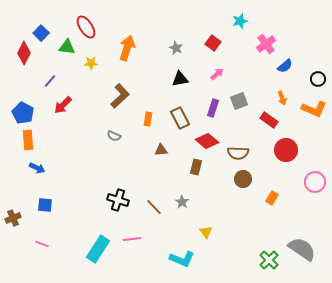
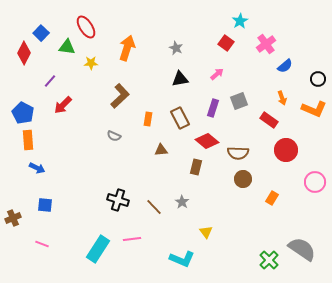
cyan star at (240, 21): rotated 14 degrees counterclockwise
red square at (213, 43): moved 13 px right
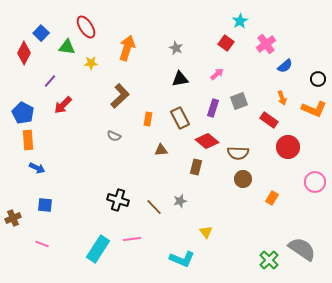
red circle at (286, 150): moved 2 px right, 3 px up
gray star at (182, 202): moved 2 px left, 1 px up; rotated 24 degrees clockwise
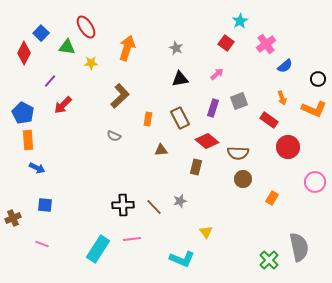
black cross at (118, 200): moved 5 px right, 5 px down; rotated 20 degrees counterclockwise
gray semicircle at (302, 249): moved 3 px left, 2 px up; rotated 44 degrees clockwise
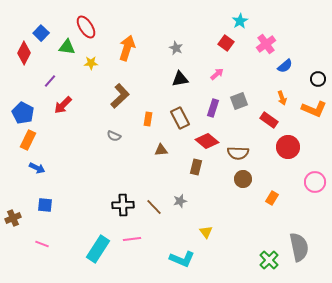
orange rectangle at (28, 140): rotated 30 degrees clockwise
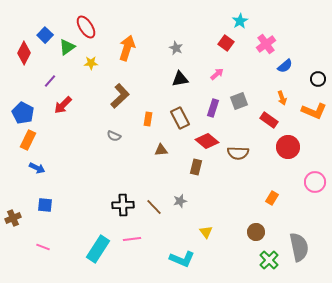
blue square at (41, 33): moved 4 px right, 2 px down
green triangle at (67, 47): rotated 42 degrees counterclockwise
orange L-shape at (314, 109): moved 2 px down
brown circle at (243, 179): moved 13 px right, 53 px down
pink line at (42, 244): moved 1 px right, 3 px down
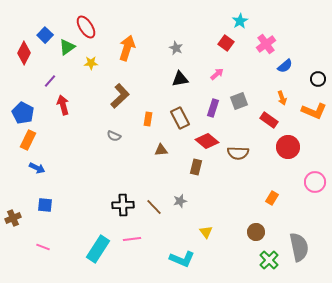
red arrow at (63, 105): rotated 120 degrees clockwise
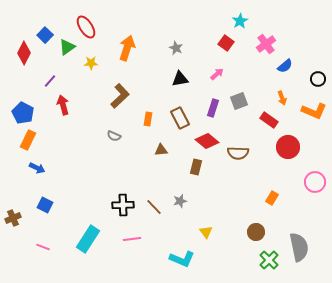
blue square at (45, 205): rotated 21 degrees clockwise
cyan rectangle at (98, 249): moved 10 px left, 10 px up
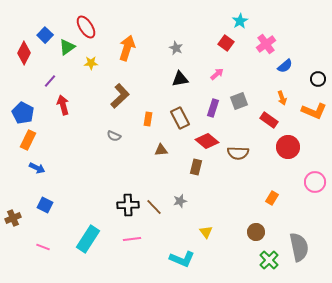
black cross at (123, 205): moved 5 px right
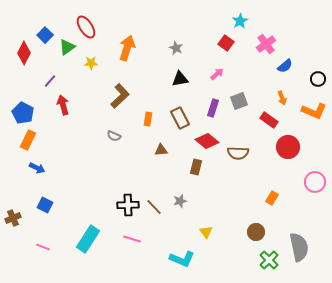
pink line at (132, 239): rotated 24 degrees clockwise
